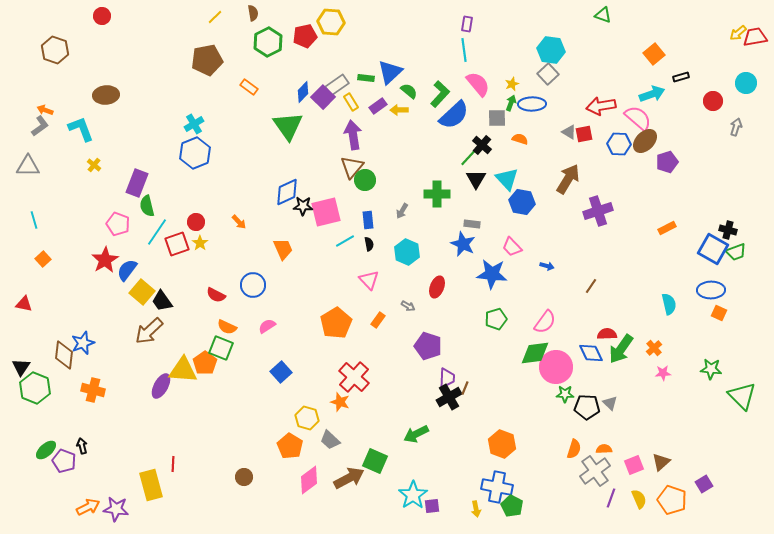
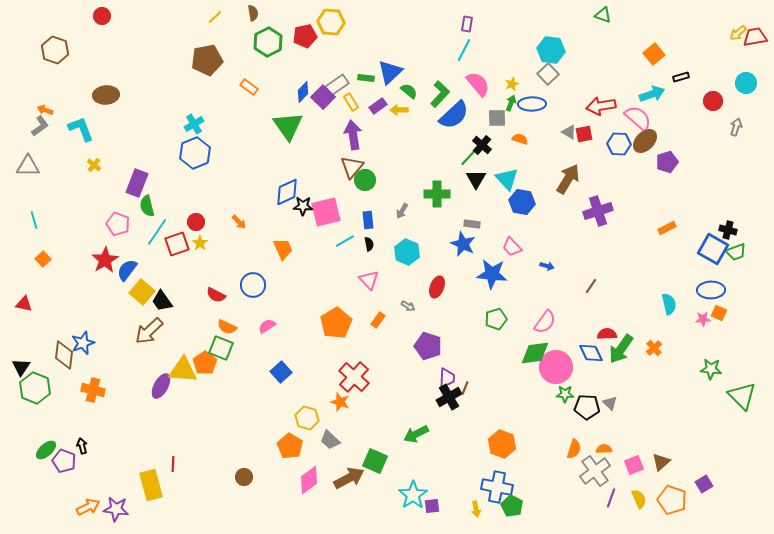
cyan line at (464, 50): rotated 35 degrees clockwise
pink star at (663, 373): moved 40 px right, 54 px up
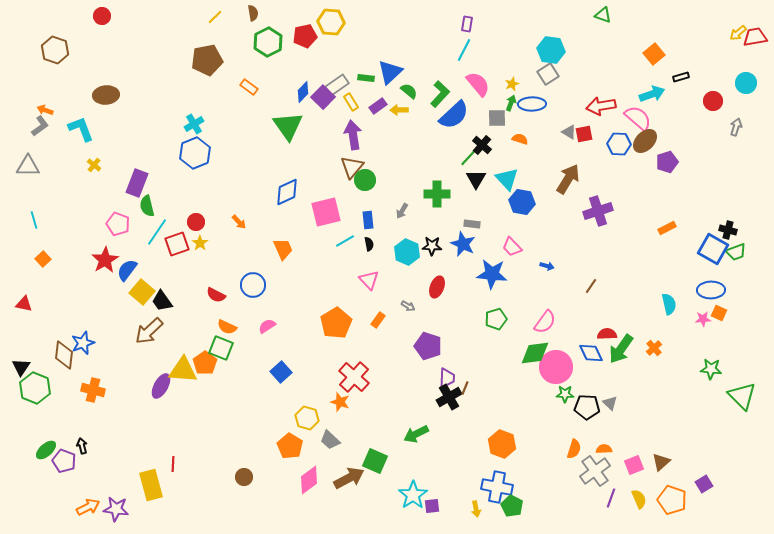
gray square at (548, 74): rotated 10 degrees clockwise
black star at (303, 206): moved 129 px right, 40 px down
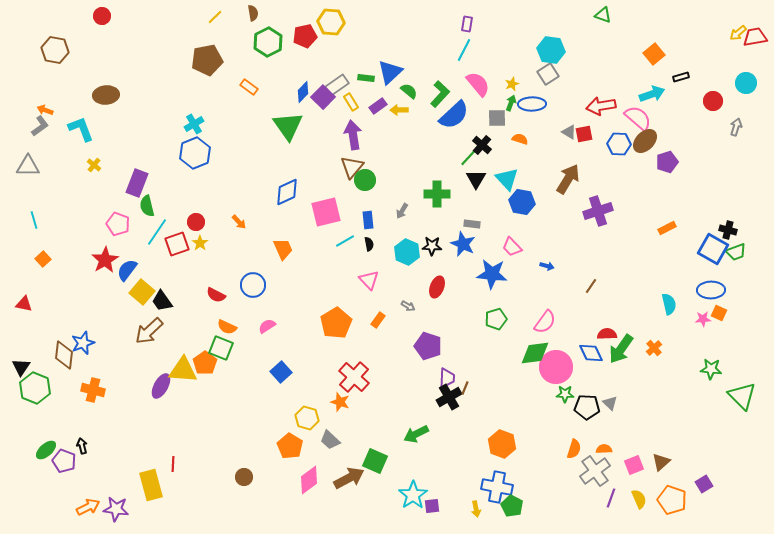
brown hexagon at (55, 50): rotated 8 degrees counterclockwise
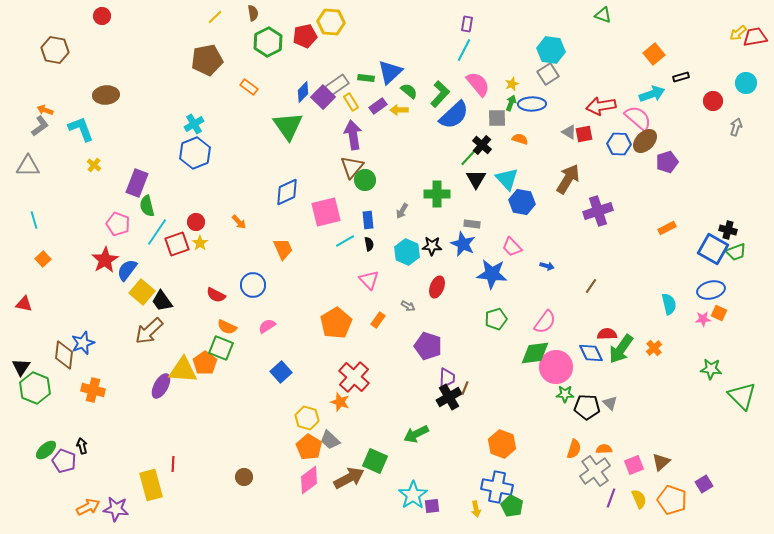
blue ellipse at (711, 290): rotated 12 degrees counterclockwise
orange pentagon at (290, 446): moved 19 px right, 1 px down
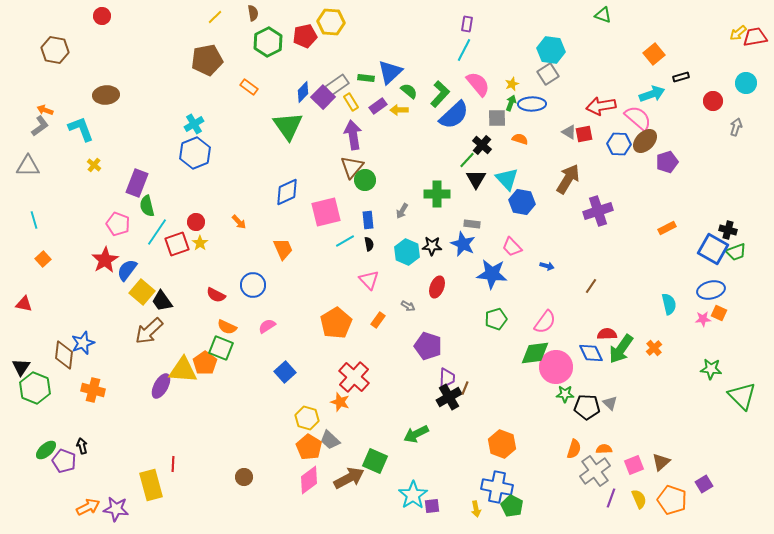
green line at (468, 158): moved 1 px left, 2 px down
blue square at (281, 372): moved 4 px right
